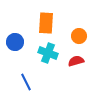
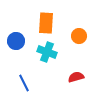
blue circle: moved 1 px right, 1 px up
cyan cross: moved 1 px left, 1 px up
red semicircle: moved 16 px down
blue line: moved 2 px left, 1 px down
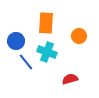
red semicircle: moved 6 px left, 2 px down
blue line: moved 2 px right, 21 px up; rotated 12 degrees counterclockwise
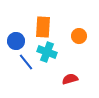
orange rectangle: moved 3 px left, 4 px down
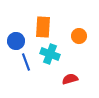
cyan cross: moved 3 px right, 2 px down
blue line: rotated 18 degrees clockwise
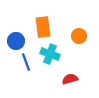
orange rectangle: rotated 10 degrees counterclockwise
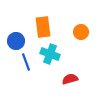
orange circle: moved 2 px right, 4 px up
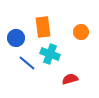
blue circle: moved 3 px up
blue line: moved 1 px right, 1 px down; rotated 30 degrees counterclockwise
